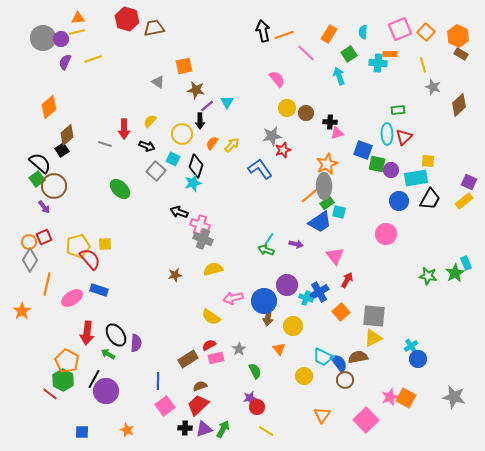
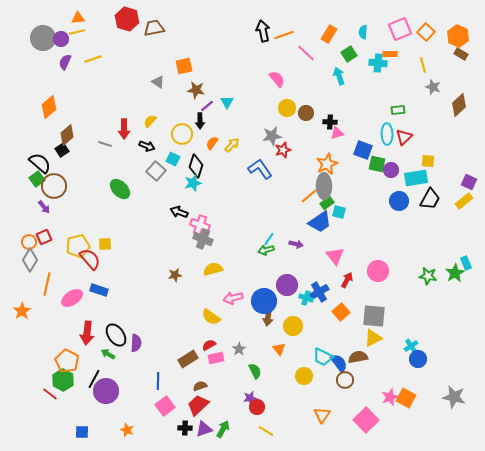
pink circle at (386, 234): moved 8 px left, 37 px down
green arrow at (266, 250): rotated 35 degrees counterclockwise
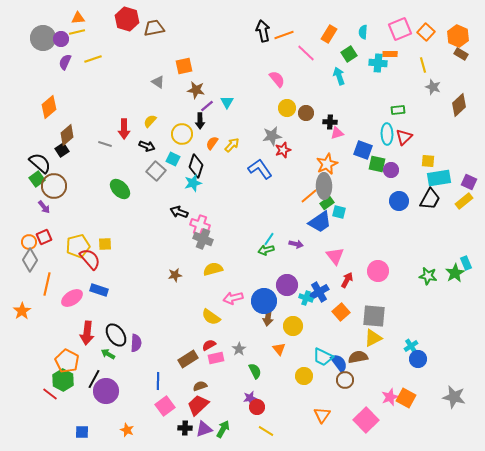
cyan rectangle at (416, 178): moved 23 px right
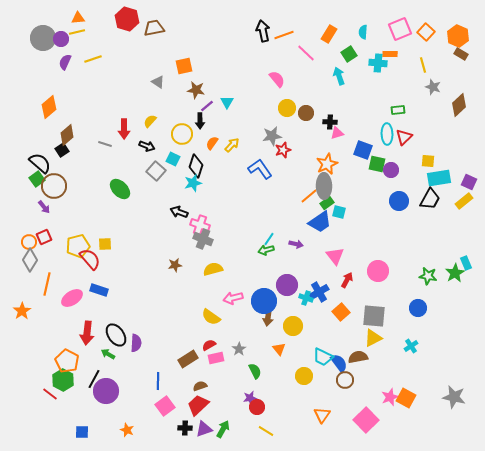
brown star at (175, 275): moved 10 px up
blue circle at (418, 359): moved 51 px up
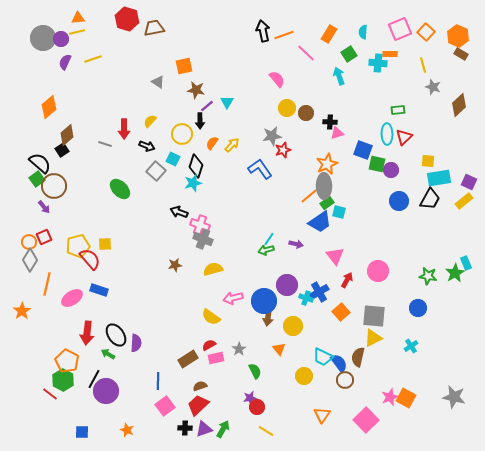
brown semicircle at (358, 357): rotated 66 degrees counterclockwise
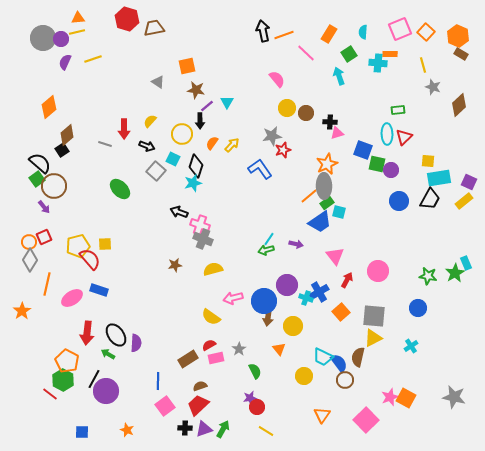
orange square at (184, 66): moved 3 px right
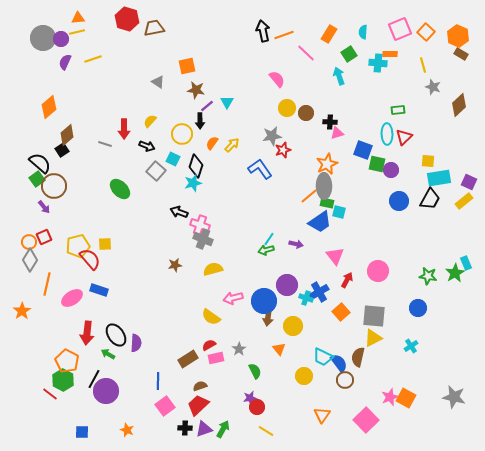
green rectangle at (327, 203): rotated 48 degrees clockwise
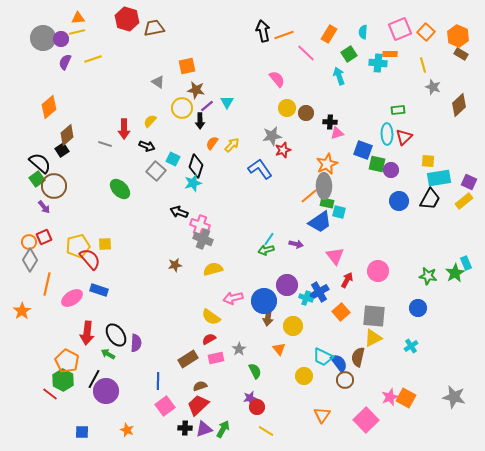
yellow circle at (182, 134): moved 26 px up
red semicircle at (209, 345): moved 6 px up
